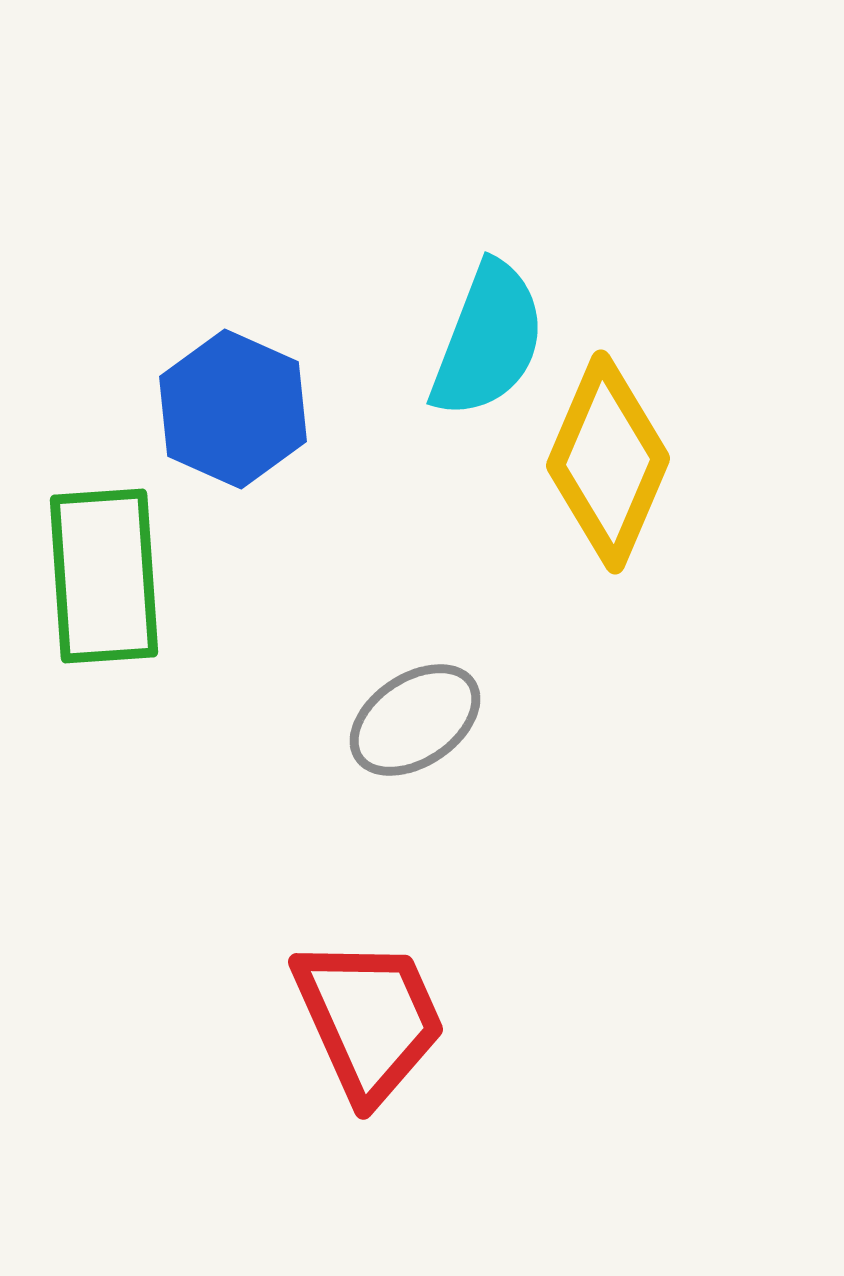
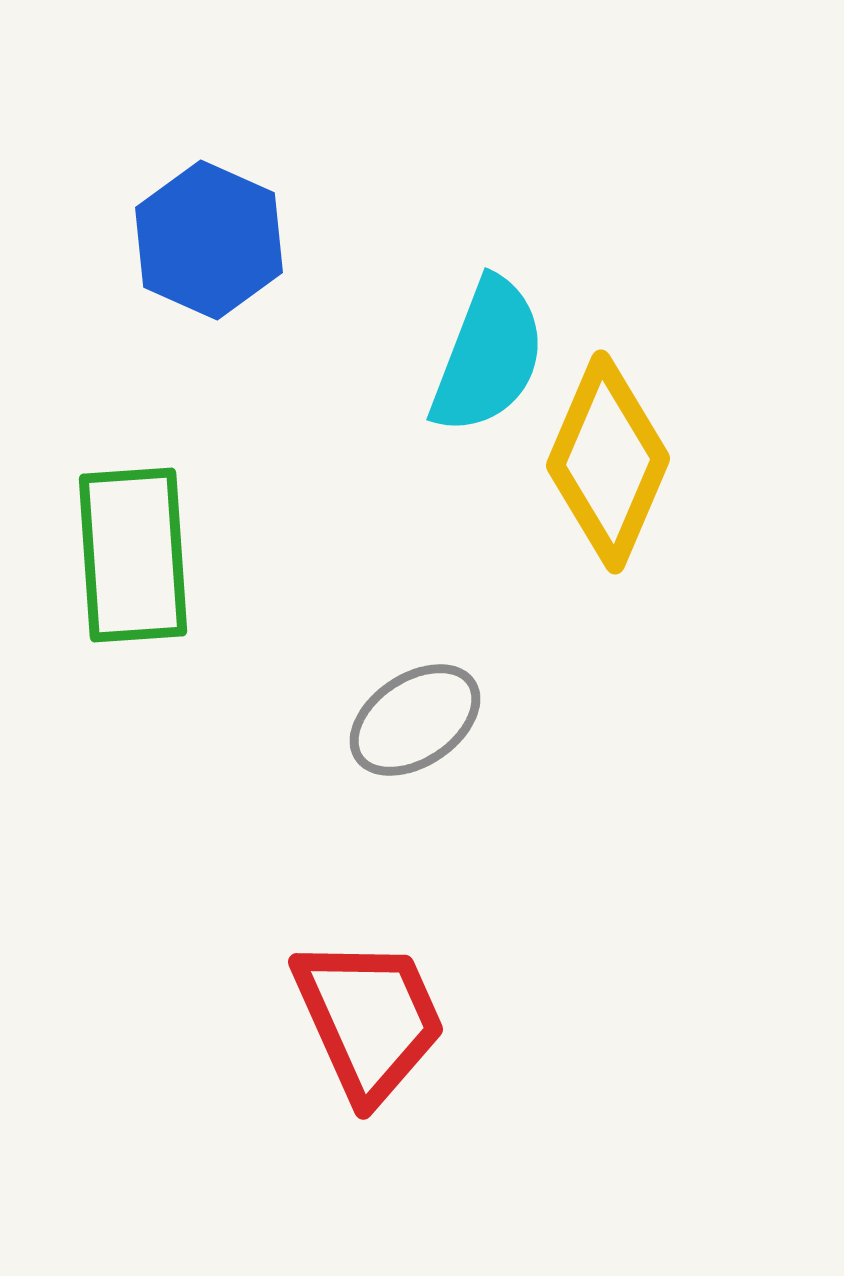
cyan semicircle: moved 16 px down
blue hexagon: moved 24 px left, 169 px up
green rectangle: moved 29 px right, 21 px up
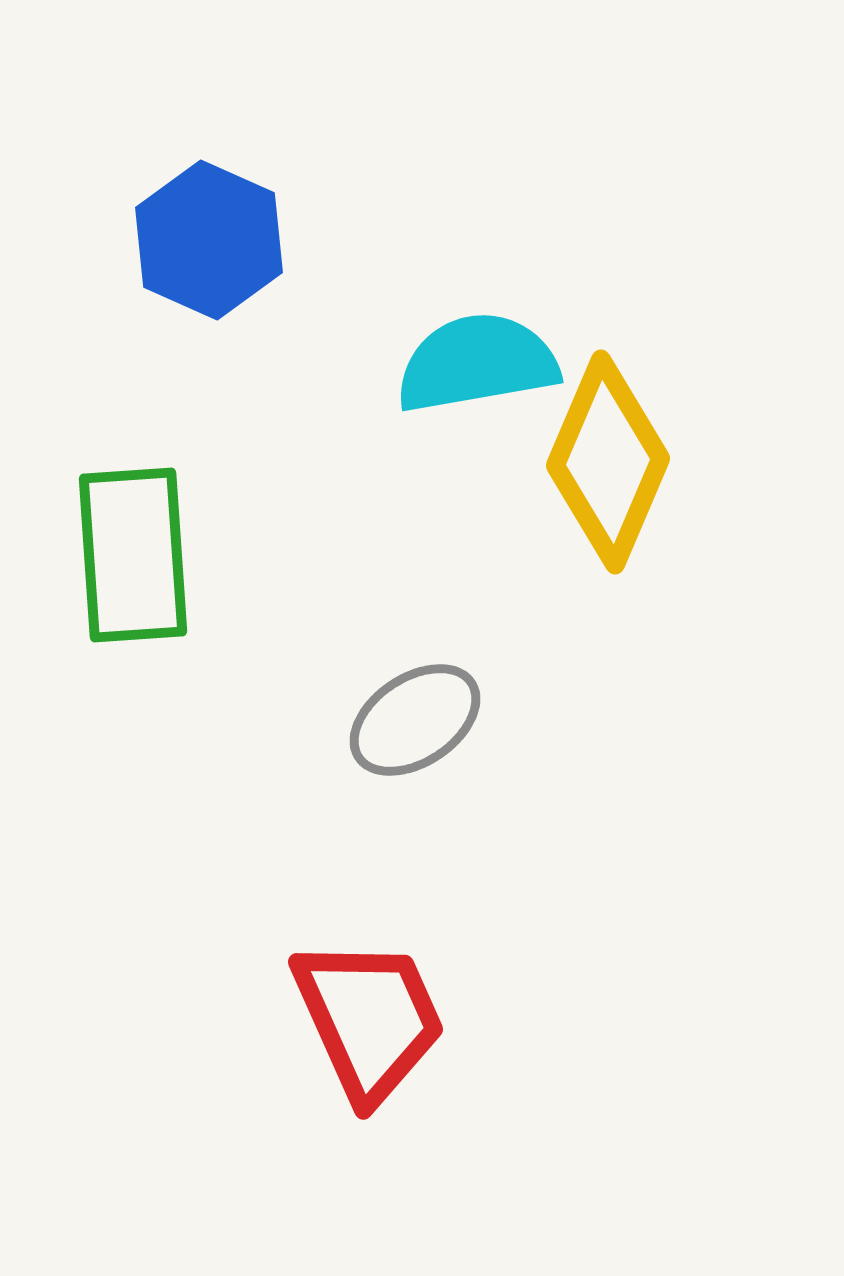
cyan semicircle: moved 11 px left, 7 px down; rotated 121 degrees counterclockwise
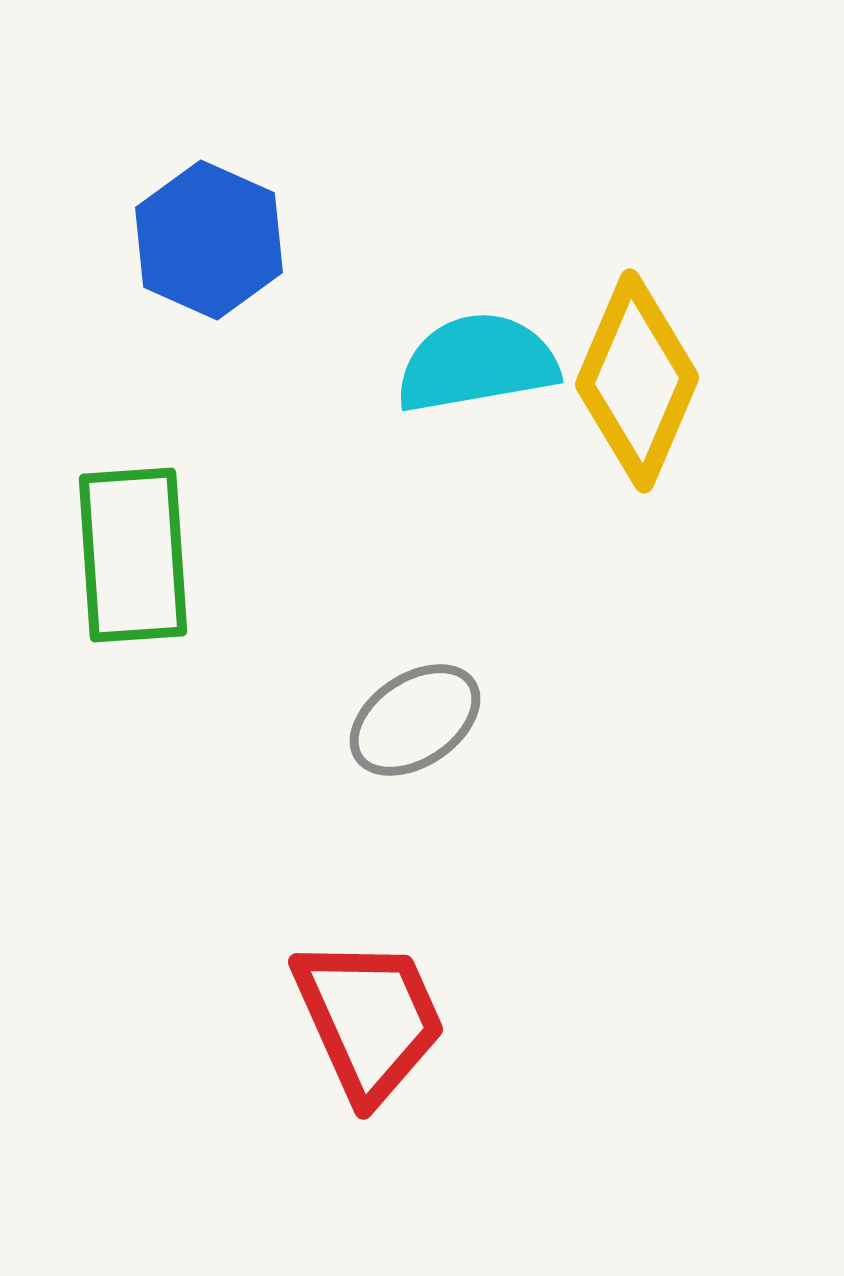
yellow diamond: moved 29 px right, 81 px up
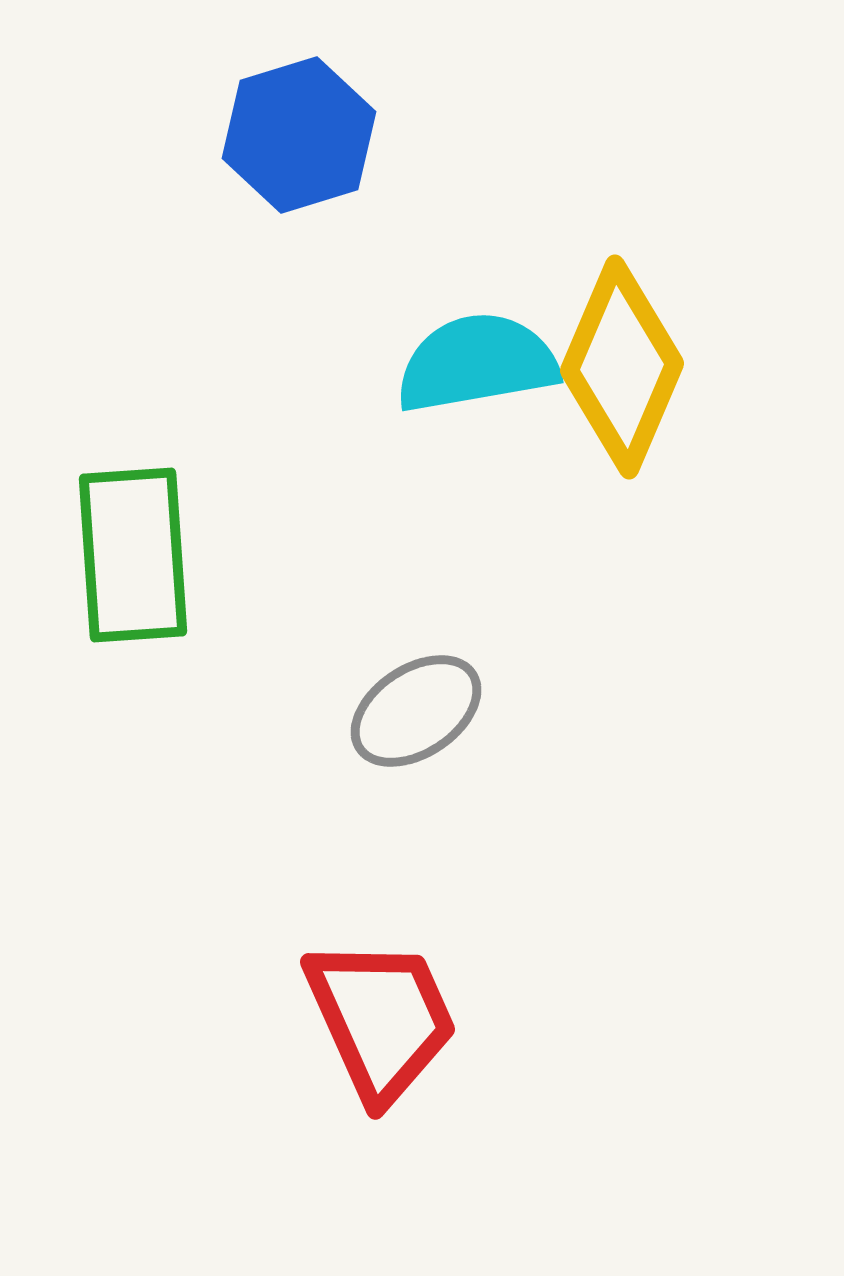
blue hexagon: moved 90 px right, 105 px up; rotated 19 degrees clockwise
yellow diamond: moved 15 px left, 14 px up
gray ellipse: moved 1 px right, 9 px up
red trapezoid: moved 12 px right
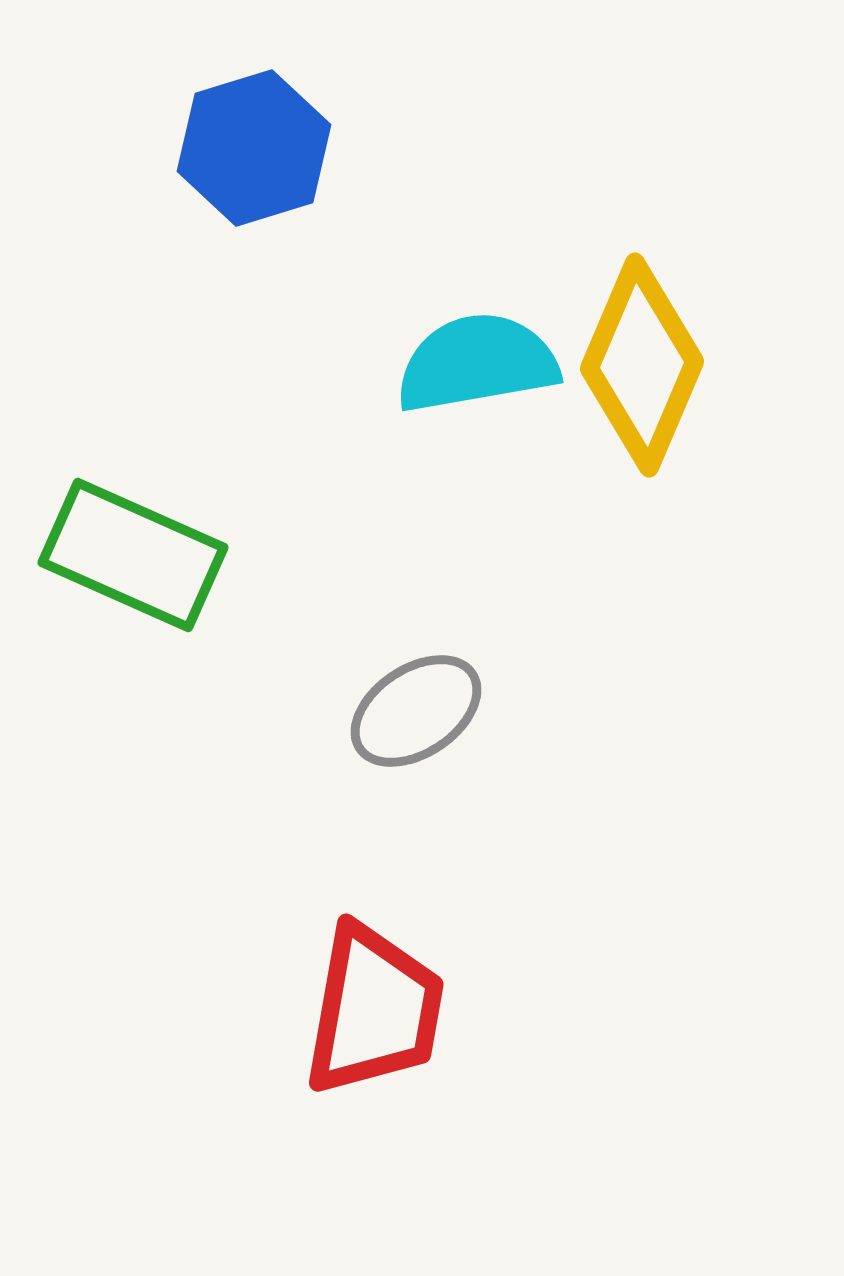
blue hexagon: moved 45 px left, 13 px down
yellow diamond: moved 20 px right, 2 px up
green rectangle: rotated 62 degrees counterclockwise
red trapezoid: moved 7 px left, 9 px up; rotated 34 degrees clockwise
